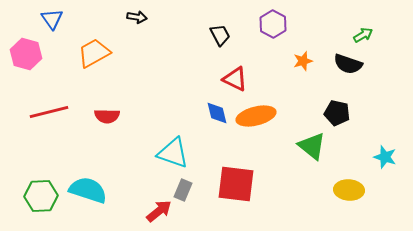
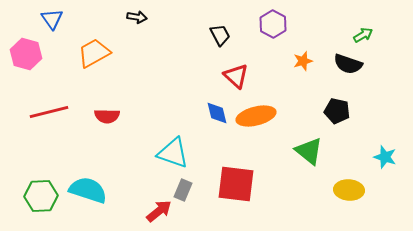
red triangle: moved 1 px right, 3 px up; rotated 16 degrees clockwise
black pentagon: moved 2 px up
green triangle: moved 3 px left, 5 px down
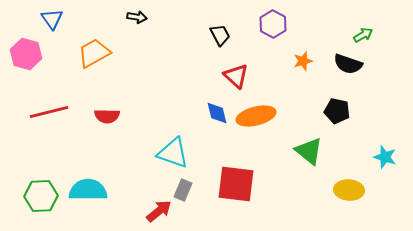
cyan semicircle: rotated 18 degrees counterclockwise
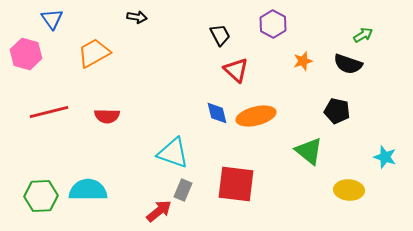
red triangle: moved 6 px up
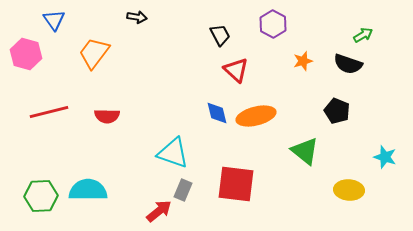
blue triangle: moved 2 px right, 1 px down
orange trapezoid: rotated 24 degrees counterclockwise
black pentagon: rotated 10 degrees clockwise
green triangle: moved 4 px left
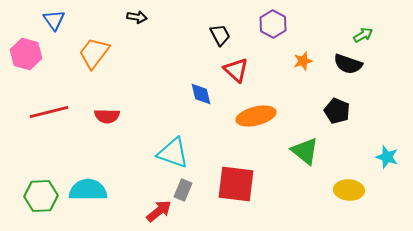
blue diamond: moved 16 px left, 19 px up
cyan star: moved 2 px right
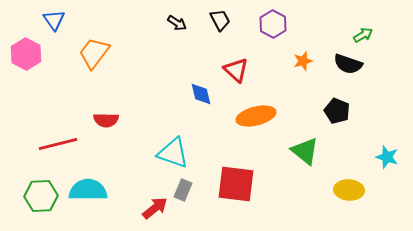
black arrow: moved 40 px right, 6 px down; rotated 24 degrees clockwise
black trapezoid: moved 15 px up
pink hexagon: rotated 12 degrees clockwise
red line: moved 9 px right, 32 px down
red semicircle: moved 1 px left, 4 px down
red arrow: moved 4 px left, 3 px up
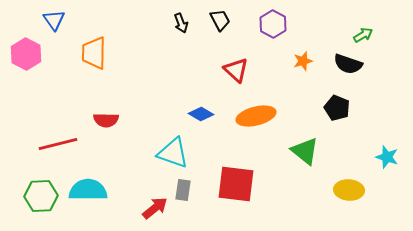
black arrow: moved 4 px right; rotated 36 degrees clockwise
orange trapezoid: rotated 36 degrees counterclockwise
blue diamond: moved 20 px down; rotated 45 degrees counterclockwise
black pentagon: moved 3 px up
gray rectangle: rotated 15 degrees counterclockwise
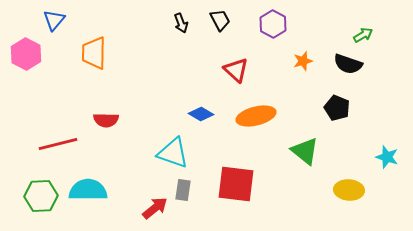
blue triangle: rotated 15 degrees clockwise
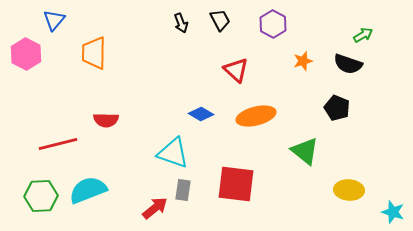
cyan star: moved 6 px right, 55 px down
cyan semicircle: rotated 21 degrees counterclockwise
